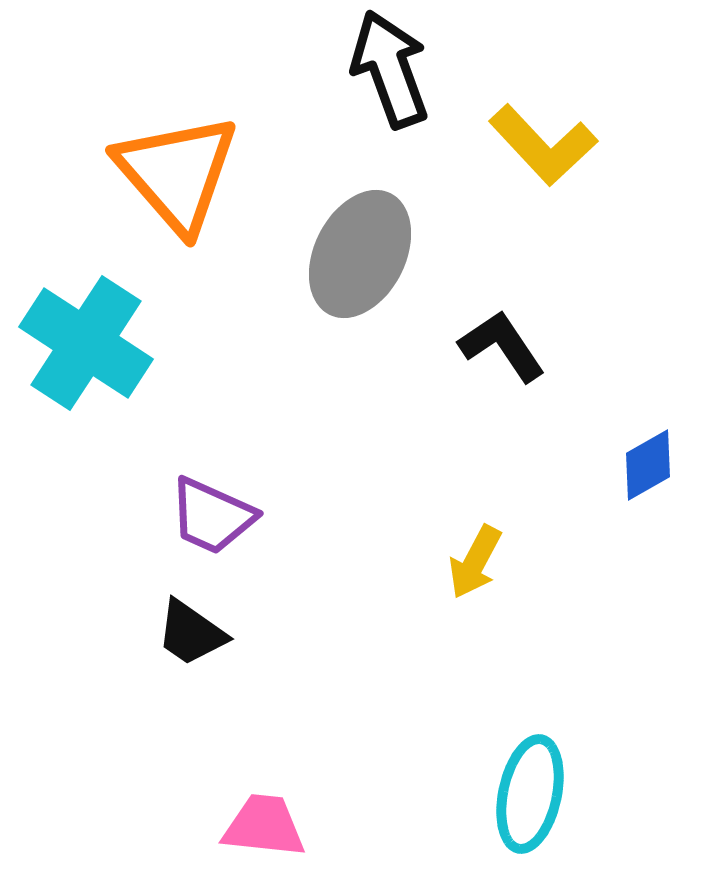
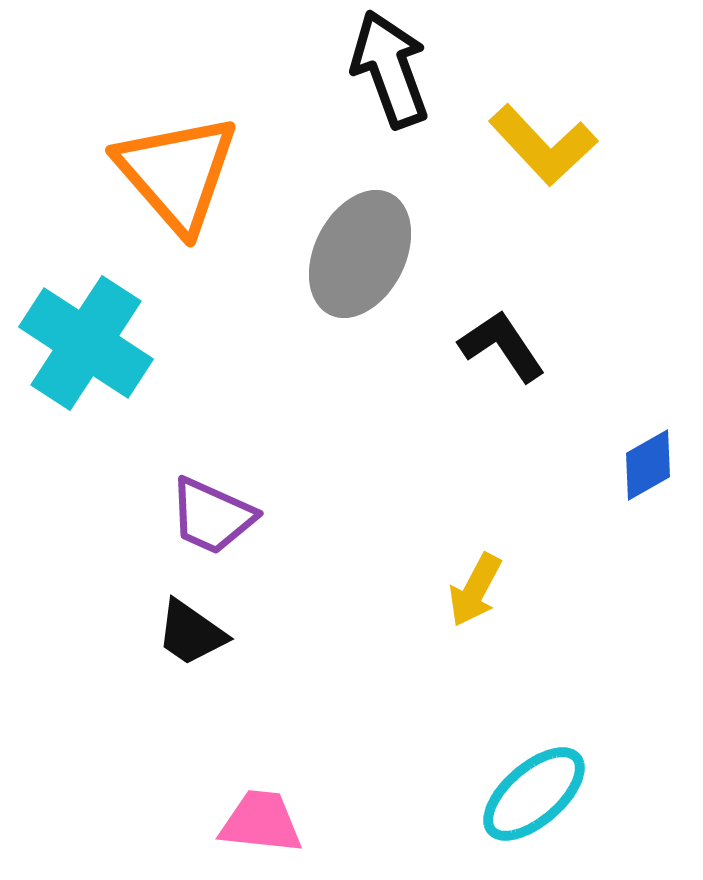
yellow arrow: moved 28 px down
cyan ellipse: moved 4 px right; rotated 37 degrees clockwise
pink trapezoid: moved 3 px left, 4 px up
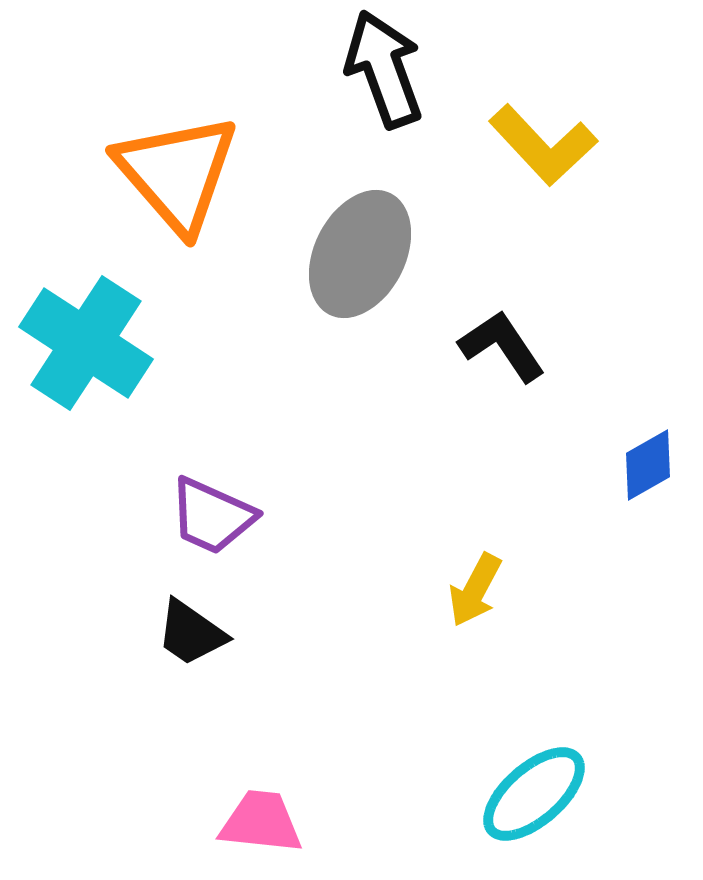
black arrow: moved 6 px left
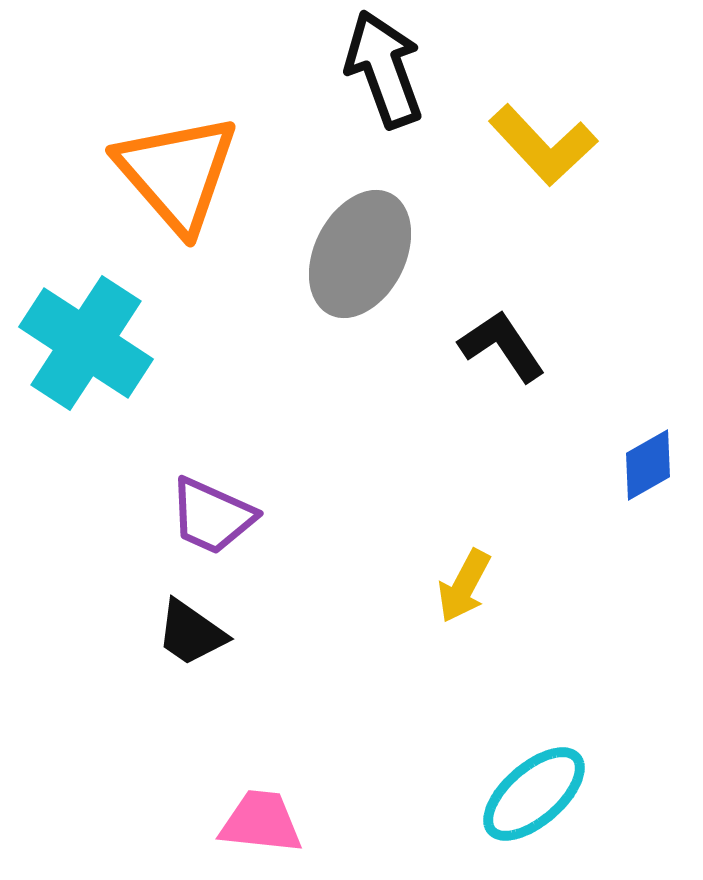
yellow arrow: moved 11 px left, 4 px up
